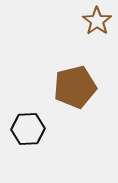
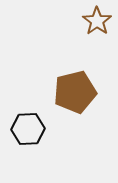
brown pentagon: moved 5 px down
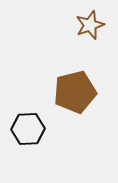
brown star: moved 7 px left, 4 px down; rotated 16 degrees clockwise
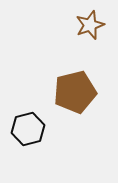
black hexagon: rotated 12 degrees counterclockwise
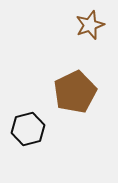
brown pentagon: rotated 12 degrees counterclockwise
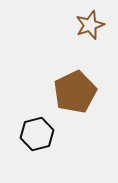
black hexagon: moved 9 px right, 5 px down
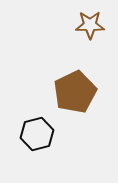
brown star: rotated 20 degrees clockwise
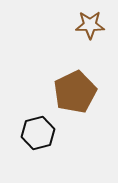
black hexagon: moved 1 px right, 1 px up
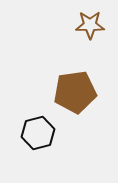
brown pentagon: rotated 18 degrees clockwise
